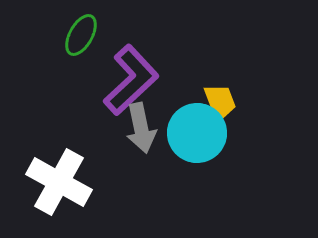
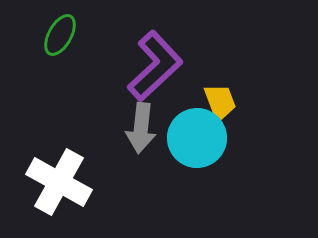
green ellipse: moved 21 px left
purple L-shape: moved 24 px right, 14 px up
gray arrow: rotated 18 degrees clockwise
cyan circle: moved 5 px down
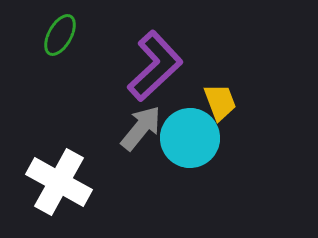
gray arrow: rotated 147 degrees counterclockwise
cyan circle: moved 7 px left
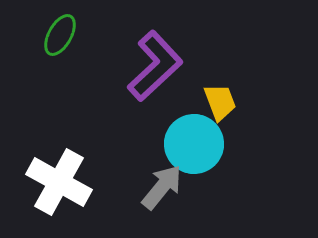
gray arrow: moved 21 px right, 59 px down
cyan circle: moved 4 px right, 6 px down
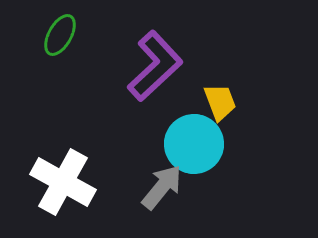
white cross: moved 4 px right
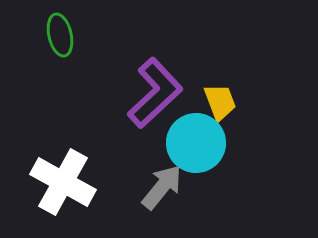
green ellipse: rotated 42 degrees counterclockwise
purple L-shape: moved 27 px down
cyan circle: moved 2 px right, 1 px up
